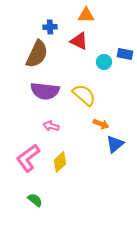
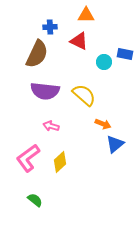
orange arrow: moved 2 px right
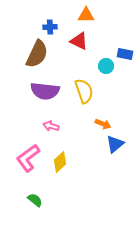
cyan circle: moved 2 px right, 4 px down
yellow semicircle: moved 4 px up; rotated 30 degrees clockwise
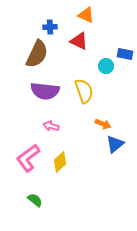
orange triangle: rotated 24 degrees clockwise
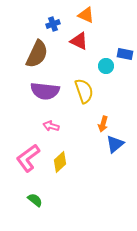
blue cross: moved 3 px right, 3 px up; rotated 16 degrees counterclockwise
orange arrow: rotated 84 degrees clockwise
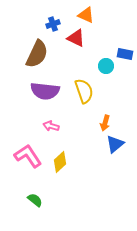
red triangle: moved 3 px left, 3 px up
orange arrow: moved 2 px right, 1 px up
pink L-shape: moved 2 px up; rotated 92 degrees clockwise
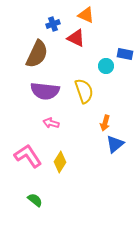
pink arrow: moved 3 px up
yellow diamond: rotated 15 degrees counterclockwise
